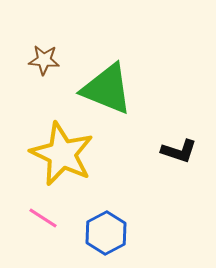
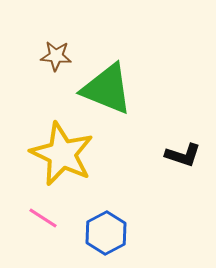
brown star: moved 12 px right, 4 px up
black L-shape: moved 4 px right, 4 px down
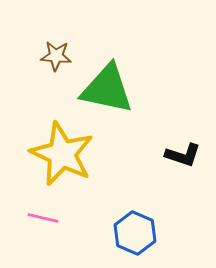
green triangle: rotated 10 degrees counterclockwise
pink line: rotated 20 degrees counterclockwise
blue hexagon: moved 29 px right; rotated 9 degrees counterclockwise
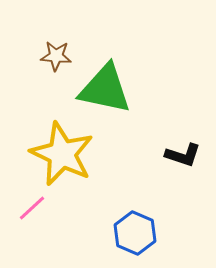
green triangle: moved 2 px left
pink line: moved 11 px left, 10 px up; rotated 56 degrees counterclockwise
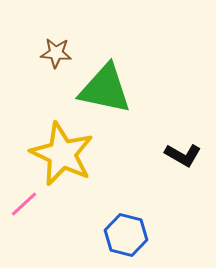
brown star: moved 3 px up
black L-shape: rotated 12 degrees clockwise
pink line: moved 8 px left, 4 px up
blue hexagon: moved 9 px left, 2 px down; rotated 9 degrees counterclockwise
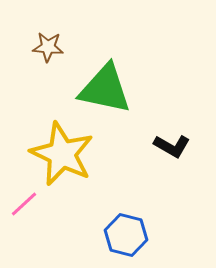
brown star: moved 8 px left, 6 px up
black L-shape: moved 11 px left, 9 px up
